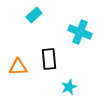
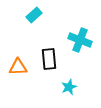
cyan cross: moved 8 px down
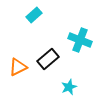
black rectangle: moved 1 px left; rotated 55 degrees clockwise
orange triangle: rotated 24 degrees counterclockwise
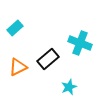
cyan rectangle: moved 19 px left, 13 px down
cyan cross: moved 3 px down
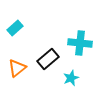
cyan cross: rotated 15 degrees counterclockwise
orange triangle: moved 1 px left, 1 px down; rotated 12 degrees counterclockwise
cyan star: moved 2 px right, 9 px up
